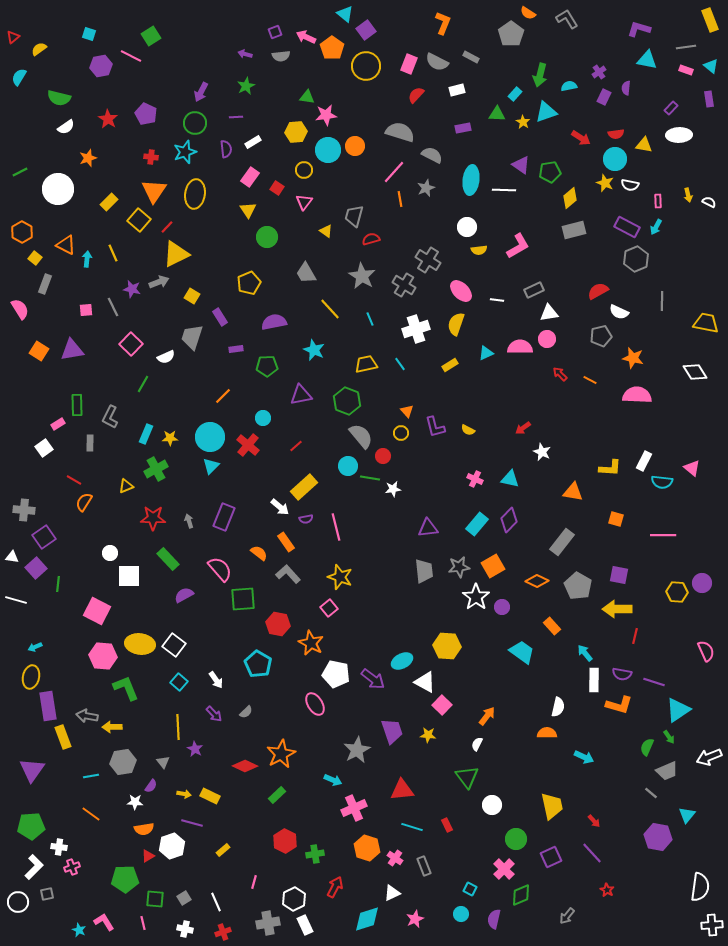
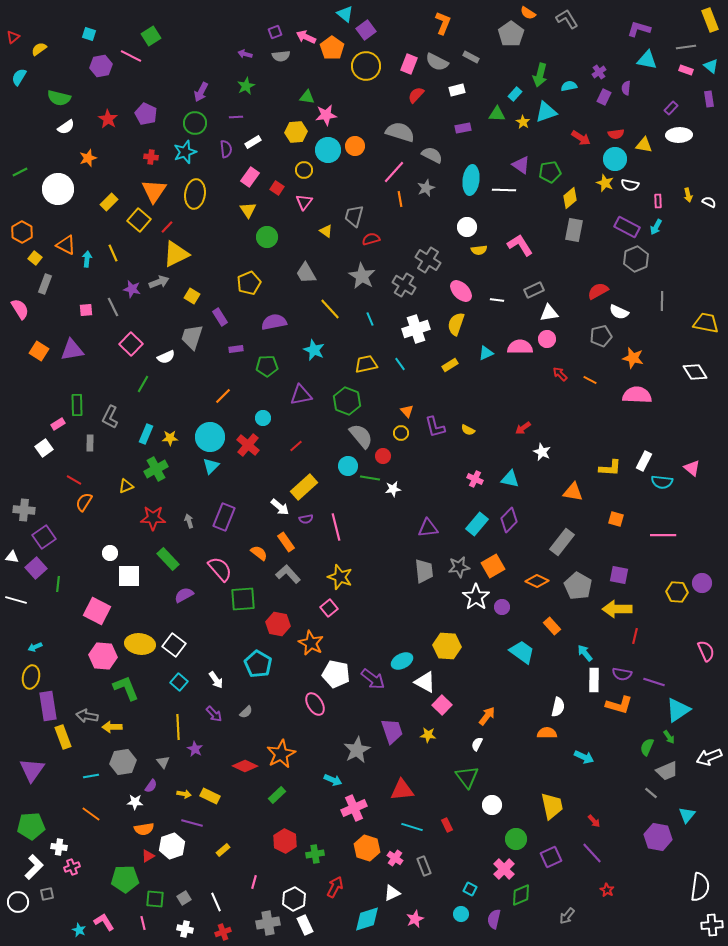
gray rectangle at (574, 230): rotated 65 degrees counterclockwise
pink L-shape at (518, 246): moved 2 px right, 1 px up; rotated 92 degrees counterclockwise
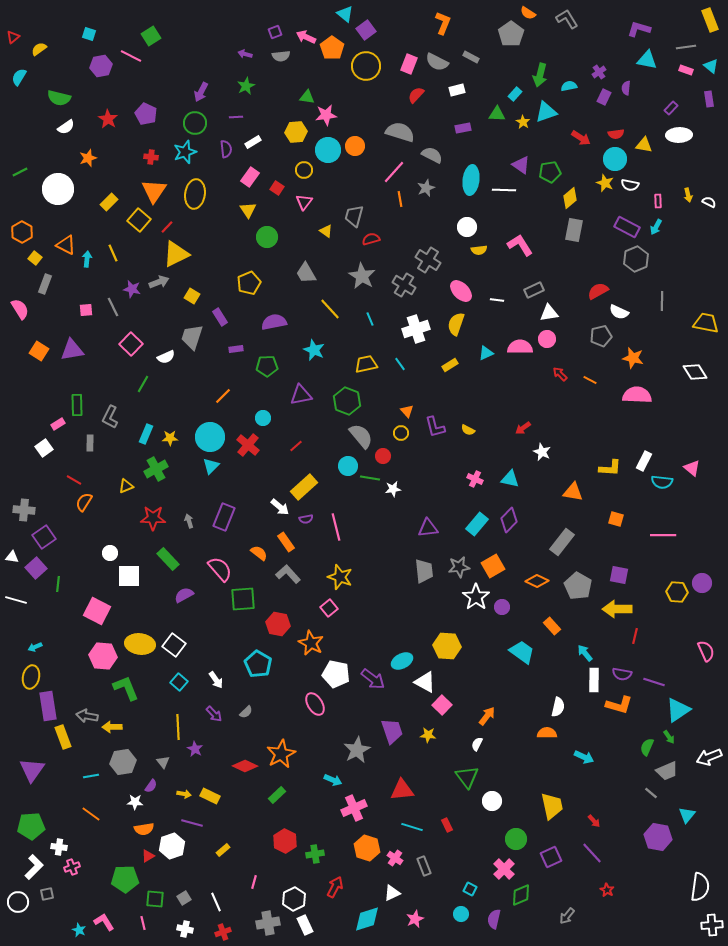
white circle at (492, 805): moved 4 px up
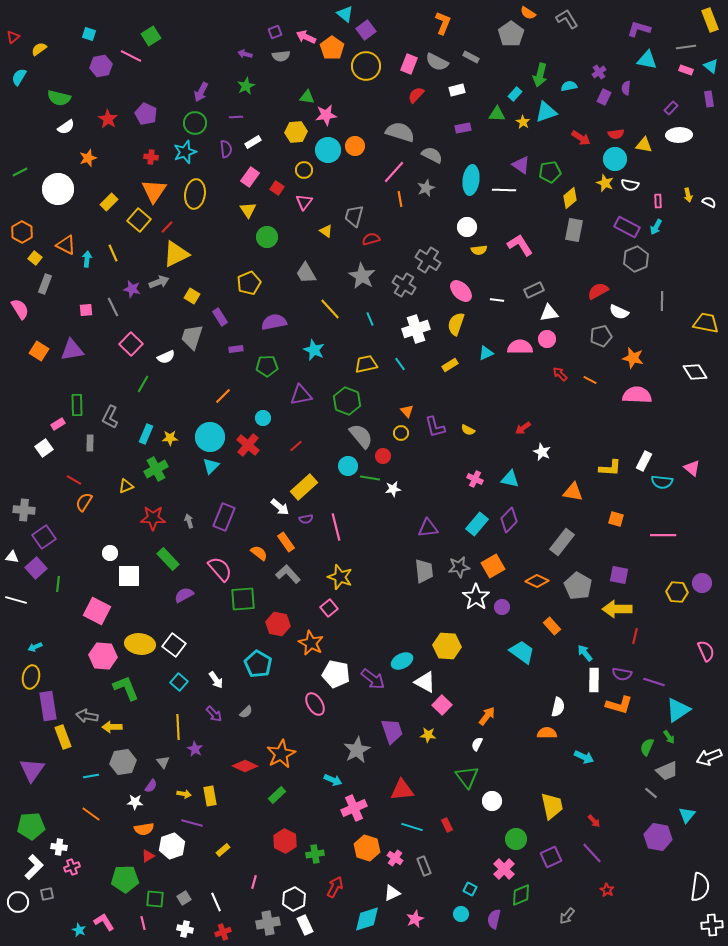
yellow rectangle at (210, 796): rotated 54 degrees clockwise
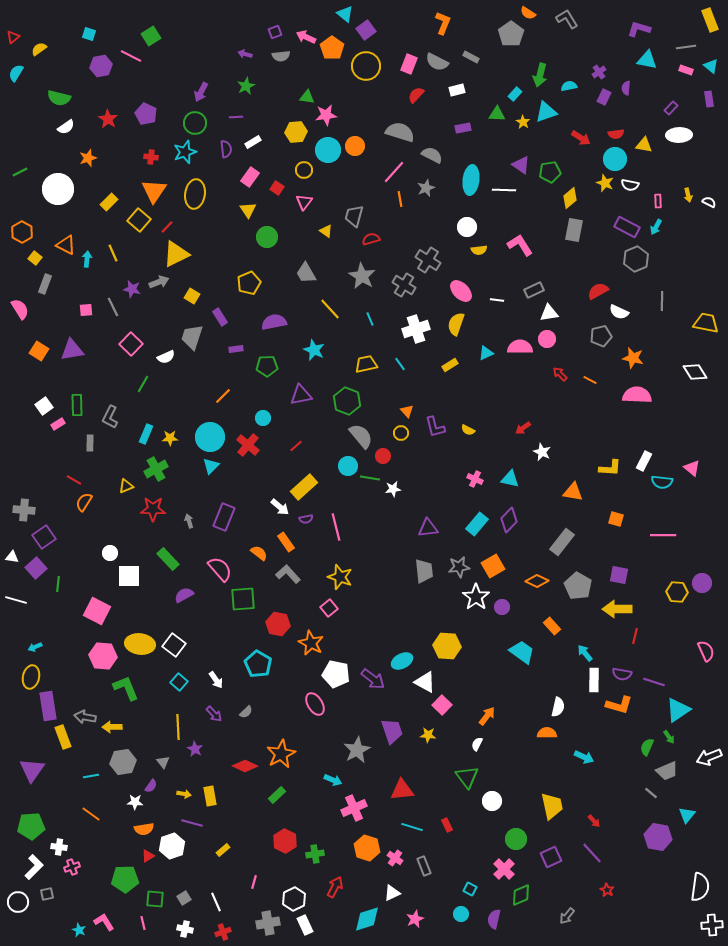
cyan semicircle at (19, 77): moved 3 px left, 4 px up
white square at (44, 448): moved 42 px up
red star at (153, 518): moved 9 px up
gray arrow at (87, 716): moved 2 px left, 1 px down
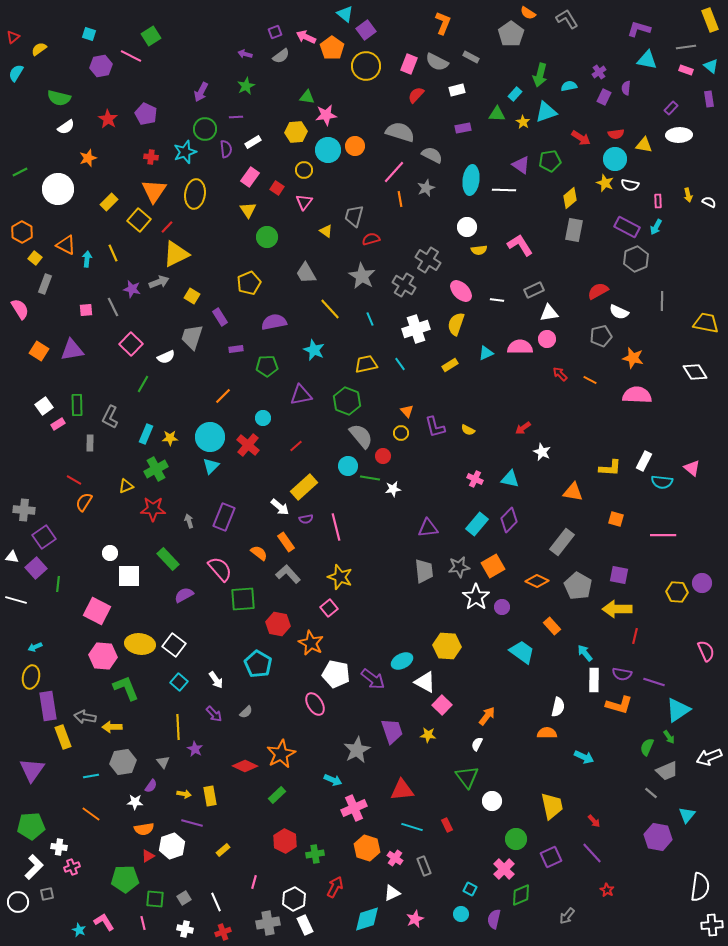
gray semicircle at (281, 56): rotated 30 degrees counterclockwise
green circle at (195, 123): moved 10 px right, 6 px down
green pentagon at (550, 172): moved 11 px up
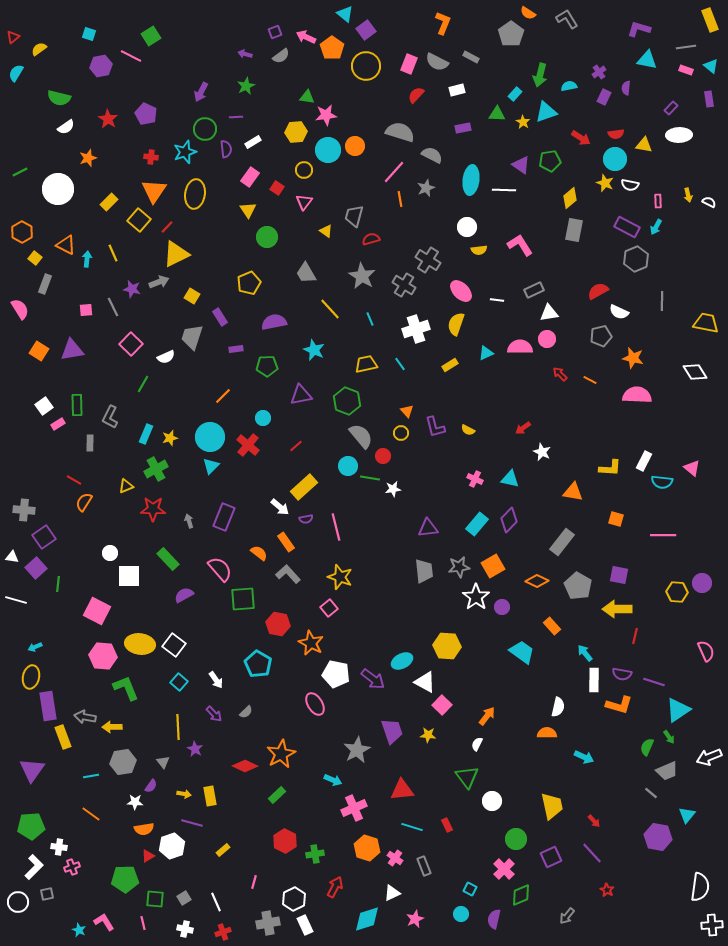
yellow star at (170, 438): rotated 14 degrees counterclockwise
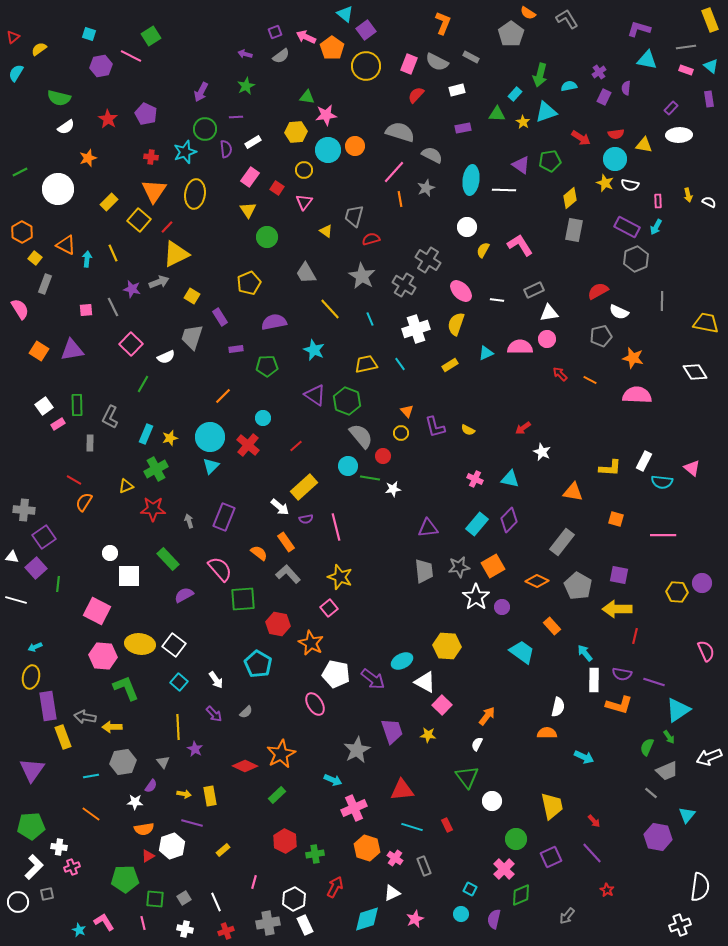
yellow semicircle at (479, 250): moved 4 px right; rotated 126 degrees clockwise
purple triangle at (301, 395): moved 14 px right; rotated 45 degrees clockwise
white cross at (712, 925): moved 32 px left; rotated 15 degrees counterclockwise
red cross at (223, 932): moved 3 px right, 1 px up
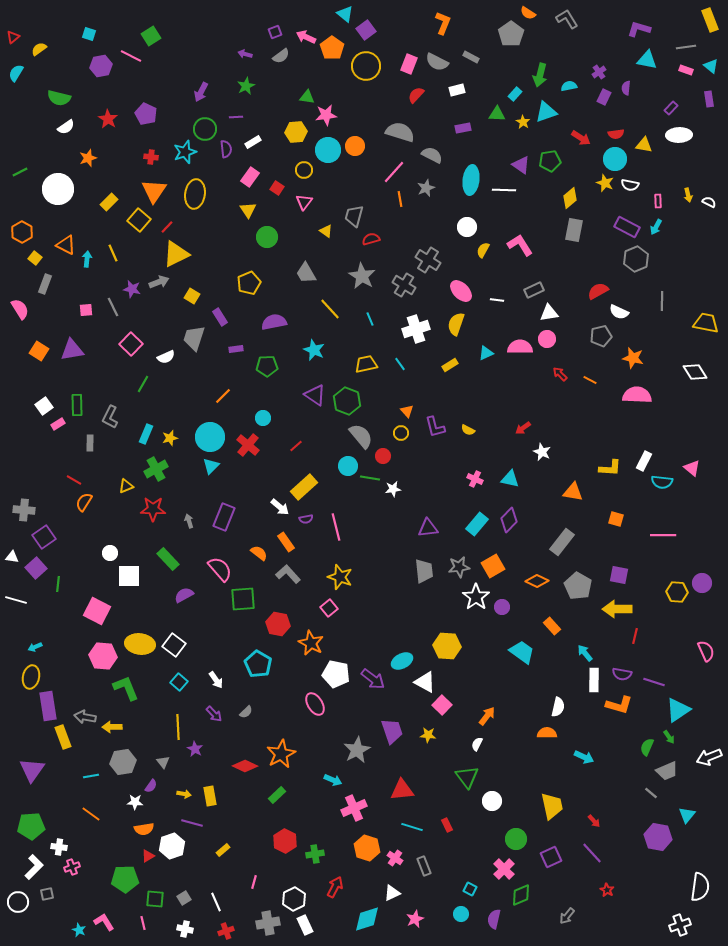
gray trapezoid at (192, 337): moved 2 px right, 1 px down
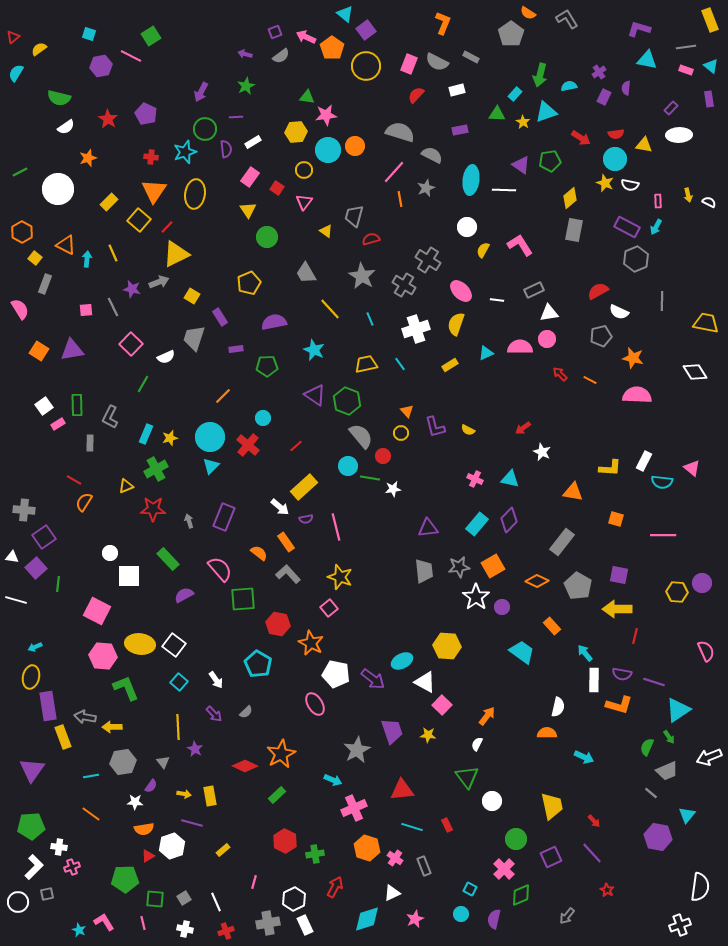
purple rectangle at (463, 128): moved 3 px left, 2 px down
